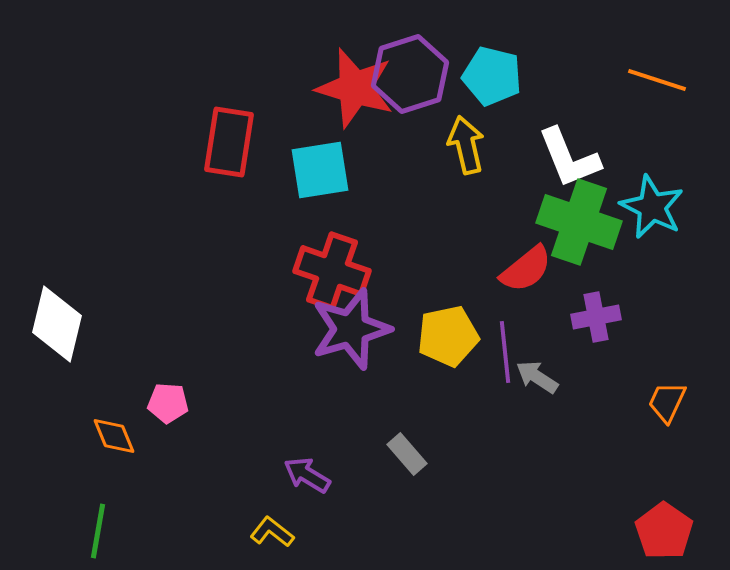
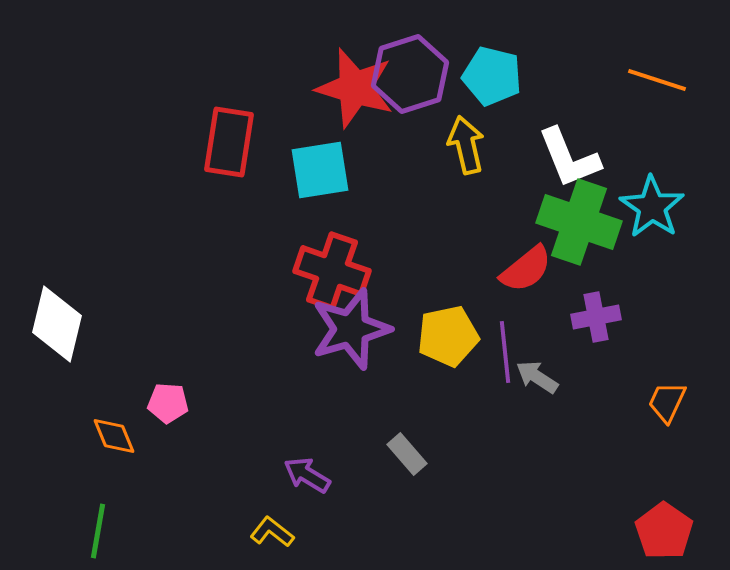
cyan star: rotated 8 degrees clockwise
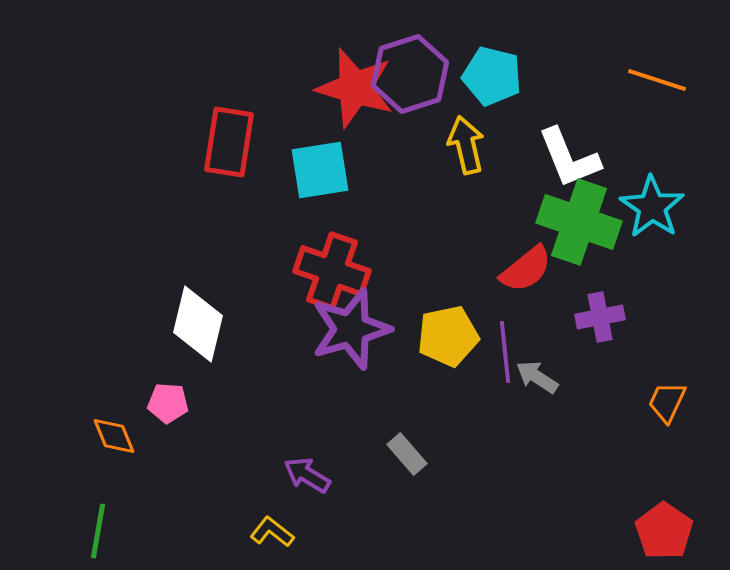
purple cross: moved 4 px right
white diamond: moved 141 px right
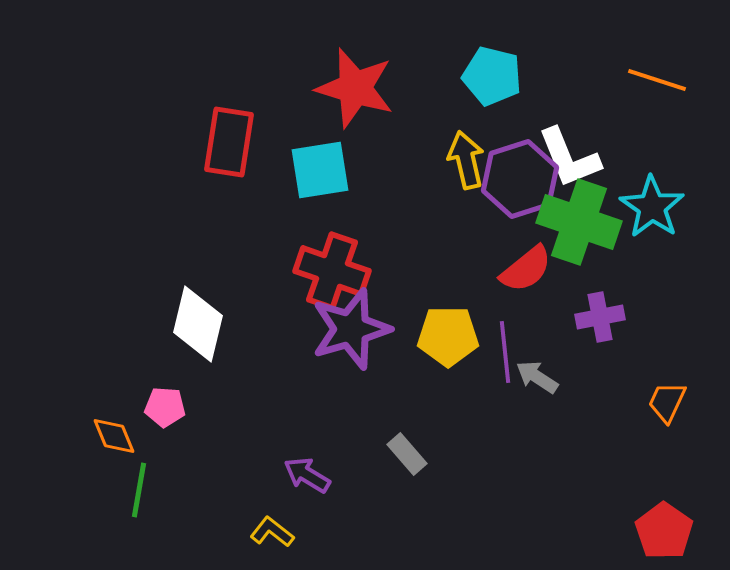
purple hexagon: moved 110 px right, 105 px down
yellow arrow: moved 15 px down
yellow pentagon: rotated 12 degrees clockwise
pink pentagon: moved 3 px left, 4 px down
green line: moved 41 px right, 41 px up
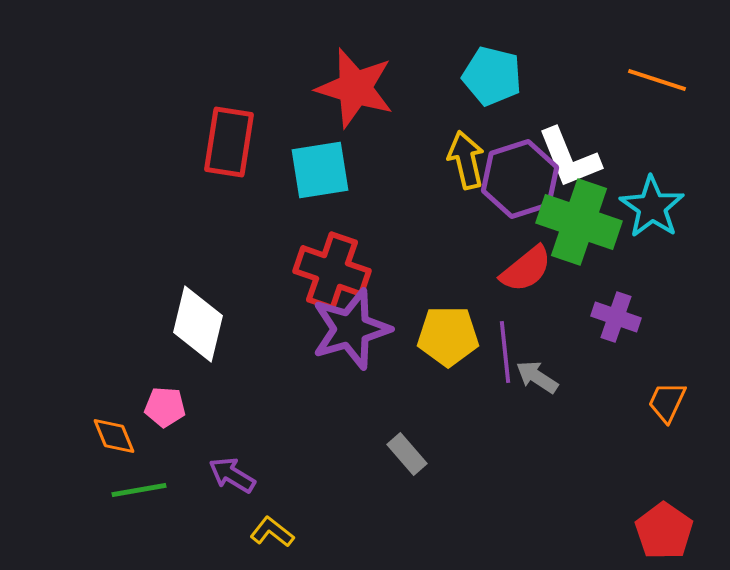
purple cross: moved 16 px right; rotated 30 degrees clockwise
purple arrow: moved 75 px left
green line: rotated 70 degrees clockwise
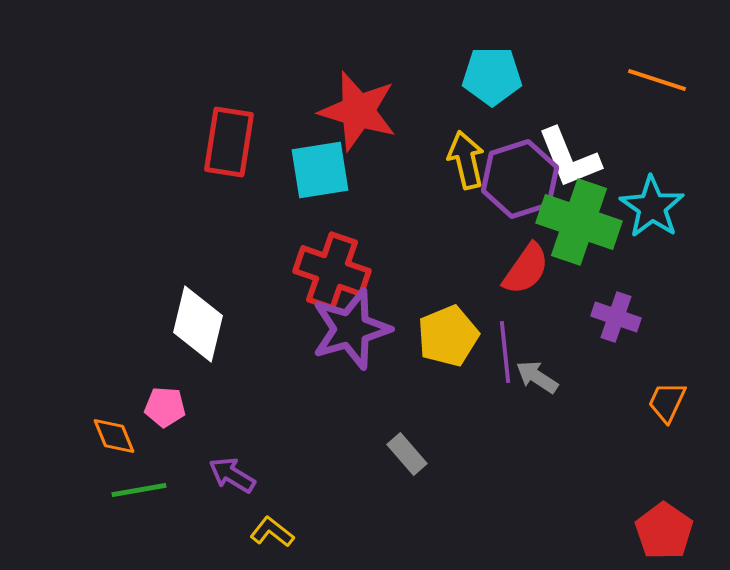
cyan pentagon: rotated 14 degrees counterclockwise
red star: moved 3 px right, 23 px down
red semicircle: rotated 16 degrees counterclockwise
yellow pentagon: rotated 22 degrees counterclockwise
